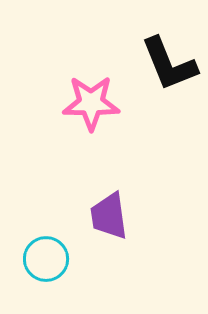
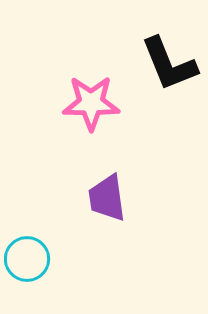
purple trapezoid: moved 2 px left, 18 px up
cyan circle: moved 19 px left
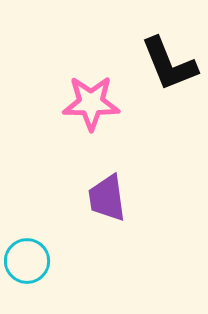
cyan circle: moved 2 px down
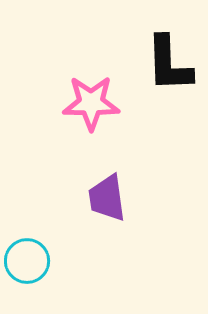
black L-shape: rotated 20 degrees clockwise
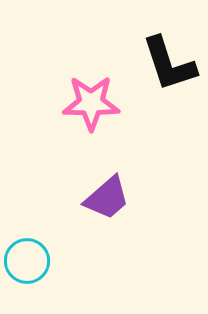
black L-shape: rotated 16 degrees counterclockwise
purple trapezoid: rotated 123 degrees counterclockwise
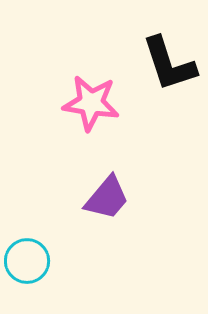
pink star: rotated 8 degrees clockwise
purple trapezoid: rotated 9 degrees counterclockwise
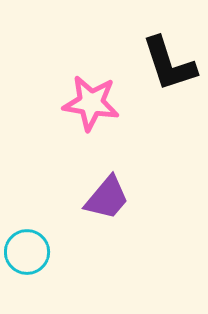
cyan circle: moved 9 px up
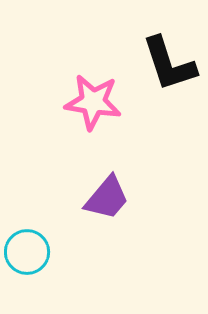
pink star: moved 2 px right, 1 px up
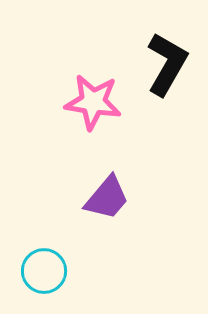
black L-shape: moved 2 px left; rotated 132 degrees counterclockwise
cyan circle: moved 17 px right, 19 px down
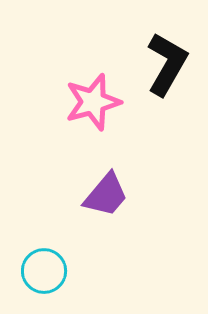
pink star: rotated 24 degrees counterclockwise
purple trapezoid: moved 1 px left, 3 px up
